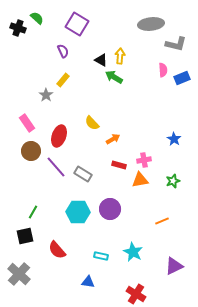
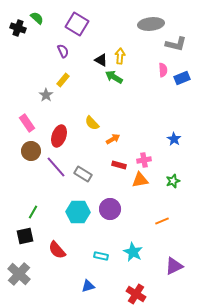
blue triangle: moved 4 px down; rotated 24 degrees counterclockwise
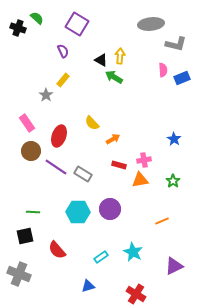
purple line: rotated 15 degrees counterclockwise
green star: rotated 16 degrees counterclockwise
green line: rotated 64 degrees clockwise
cyan rectangle: moved 1 px down; rotated 48 degrees counterclockwise
gray cross: rotated 20 degrees counterclockwise
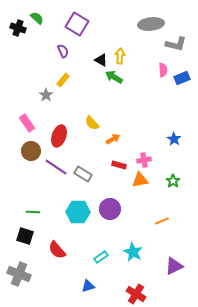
black square: rotated 30 degrees clockwise
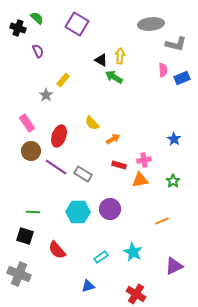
purple semicircle: moved 25 px left
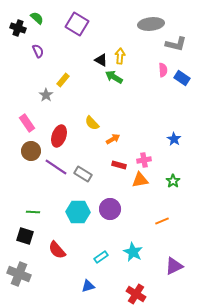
blue rectangle: rotated 56 degrees clockwise
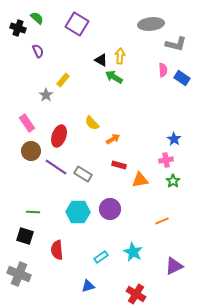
pink cross: moved 22 px right
red semicircle: rotated 36 degrees clockwise
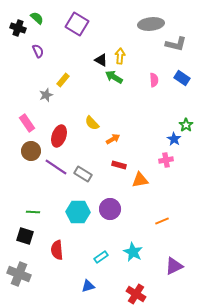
pink semicircle: moved 9 px left, 10 px down
gray star: rotated 16 degrees clockwise
green star: moved 13 px right, 56 px up
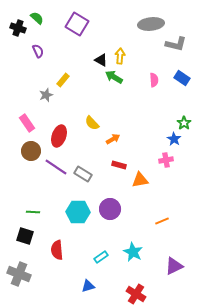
green star: moved 2 px left, 2 px up
